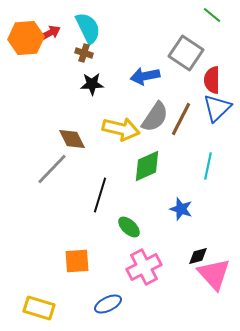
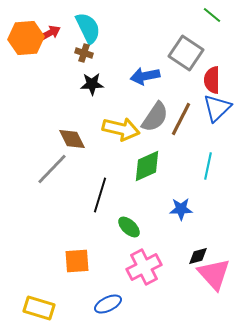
blue star: rotated 20 degrees counterclockwise
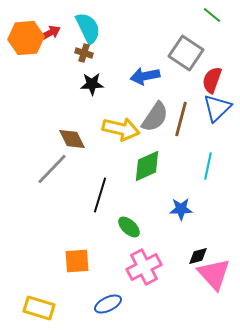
red semicircle: rotated 20 degrees clockwise
brown line: rotated 12 degrees counterclockwise
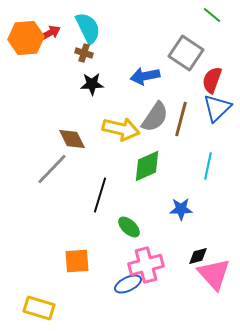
pink cross: moved 2 px right, 2 px up; rotated 12 degrees clockwise
blue ellipse: moved 20 px right, 20 px up
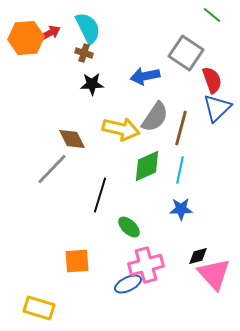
red semicircle: rotated 140 degrees clockwise
brown line: moved 9 px down
cyan line: moved 28 px left, 4 px down
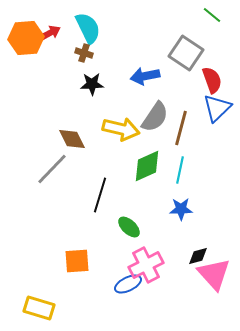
pink cross: rotated 12 degrees counterclockwise
